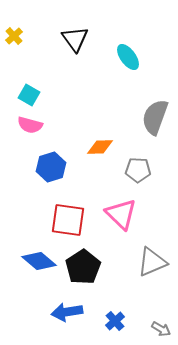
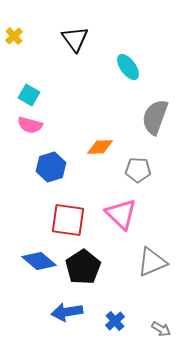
cyan ellipse: moved 10 px down
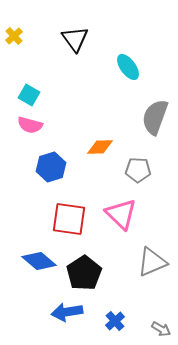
red square: moved 1 px right, 1 px up
black pentagon: moved 1 px right, 6 px down
